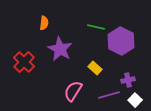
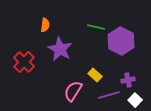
orange semicircle: moved 1 px right, 2 px down
yellow rectangle: moved 7 px down
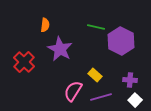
purple cross: moved 2 px right; rotated 16 degrees clockwise
purple line: moved 8 px left, 2 px down
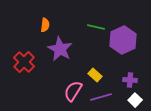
purple hexagon: moved 2 px right, 1 px up; rotated 8 degrees clockwise
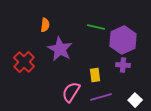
yellow rectangle: rotated 40 degrees clockwise
purple cross: moved 7 px left, 15 px up
pink semicircle: moved 2 px left, 1 px down
